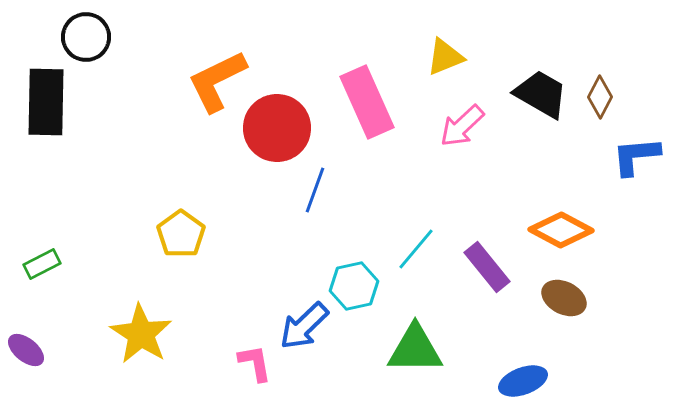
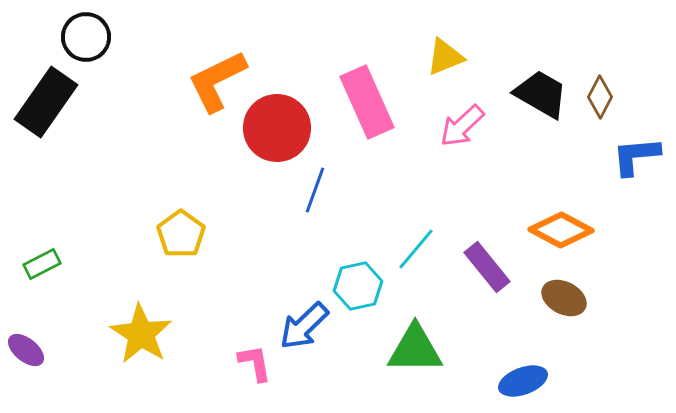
black rectangle: rotated 34 degrees clockwise
cyan hexagon: moved 4 px right
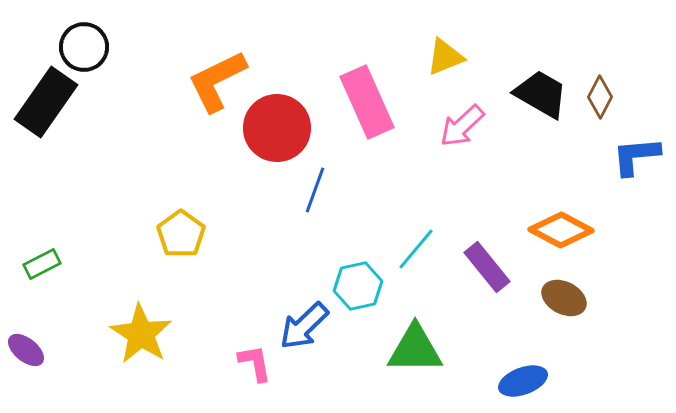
black circle: moved 2 px left, 10 px down
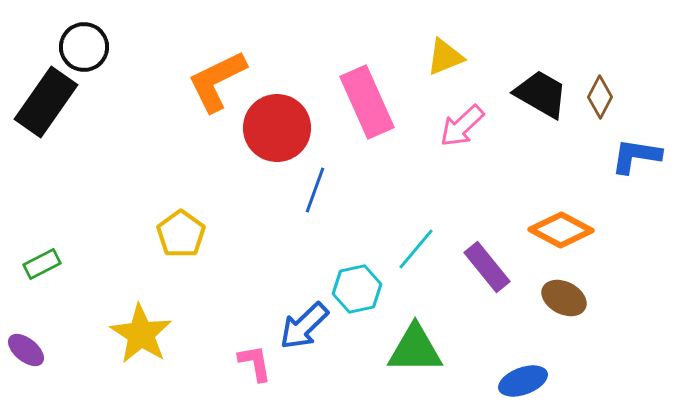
blue L-shape: rotated 14 degrees clockwise
cyan hexagon: moved 1 px left, 3 px down
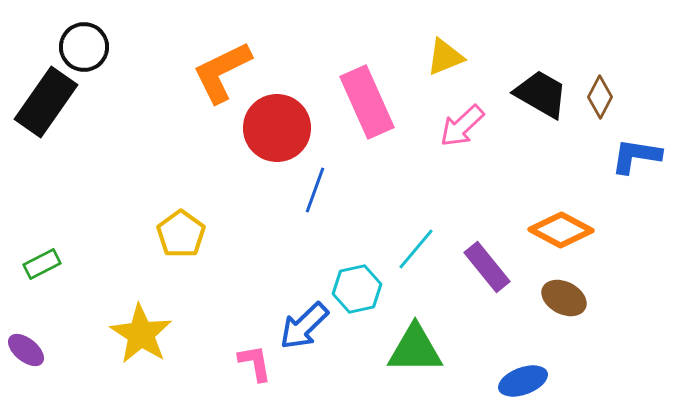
orange L-shape: moved 5 px right, 9 px up
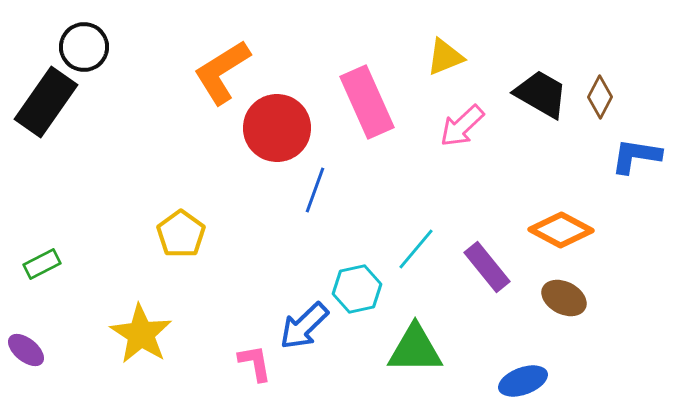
orange L-shape: rotated 6 degrees counterclockwise
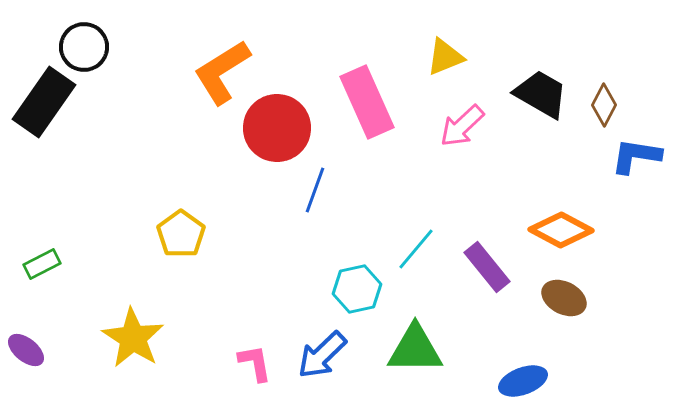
brown diamond: moved 4 px right, 8 px down
black rectangle: moved 2 px left
blue arrow: moved 18 px right, 29 px down
yellow star: moved 8 px left, 4 px down
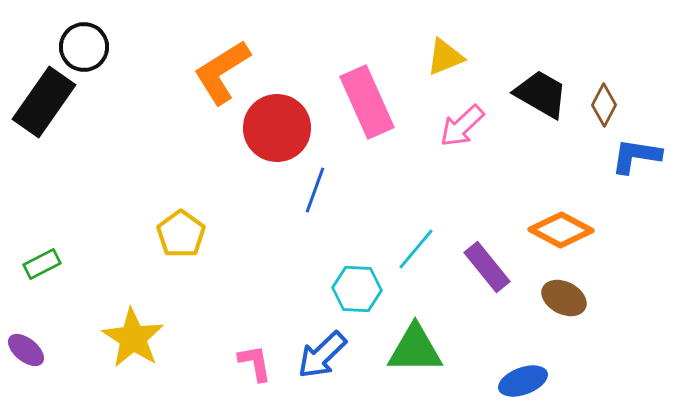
cyan hexagon: rotated 15 degrees clockwise
